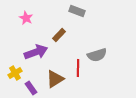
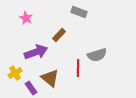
gray rectangle: moved 2 px right, 1 px down
brown triangle: moved 5 px left, 1 px up; rotated 48 degrees counterclockwise
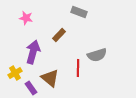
pink star: rotated 16 degrees counterclockwise
purple arrow: moved 3 px left; rotated 55 degrees counterclockwise
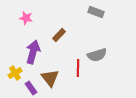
gray rectangle: moved 17 px right
brown triangle: rotated 12 degrees clockwise
